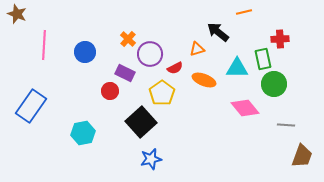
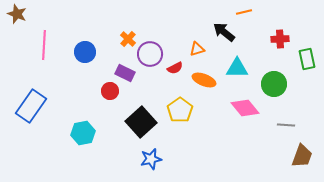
black arrow: moved 6 px right
green rectangle: moved 44 px right
yellow pentagon: moved 18 px right, 17 px down
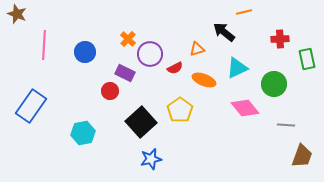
cyan triangle: rotated 25 degrees counterclockwise
